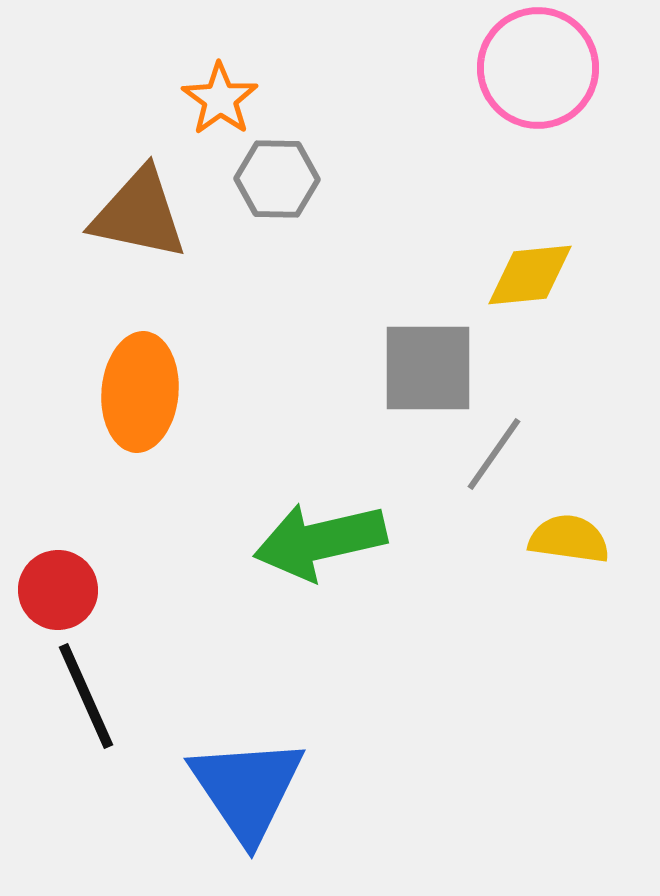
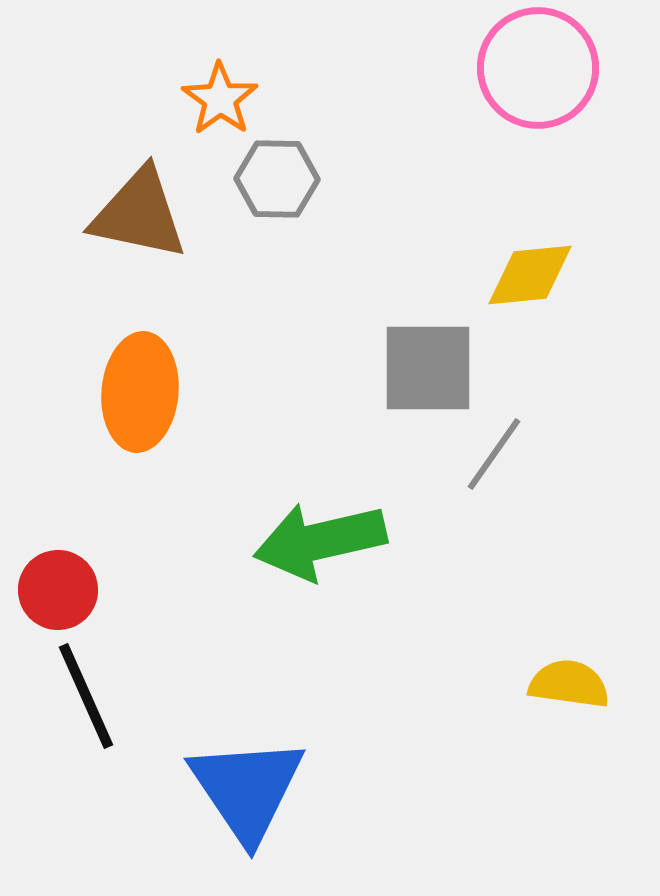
yellow semicircle: moved 145 px down
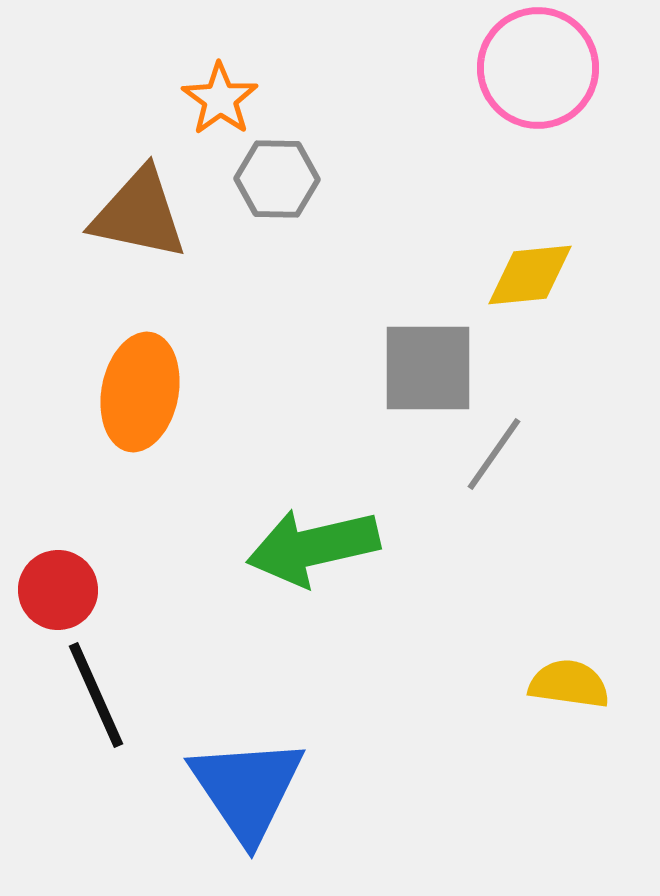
orange ellipse: rotated 6 degrees clockwise
green arrow: moved 7 px left, 6 px down
black line: moved 10 px right, 1 px up
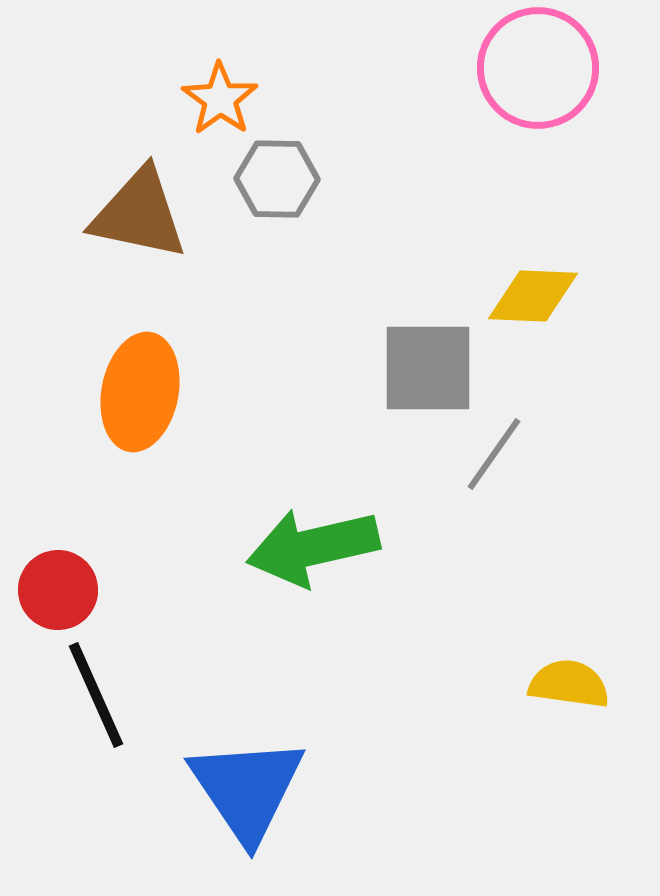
yellow diamond: moved 3 px right, 21 px down; rotated 8 degrees clockwise
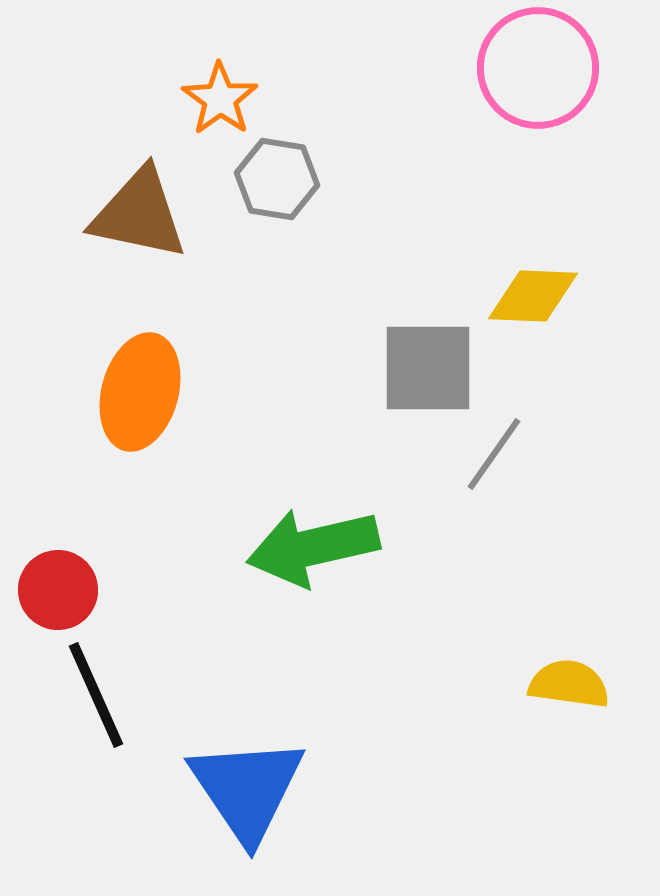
gray hexagon: rotated 8 degrees clockwise
orange ellipse: rotated 4 degrees clockwise
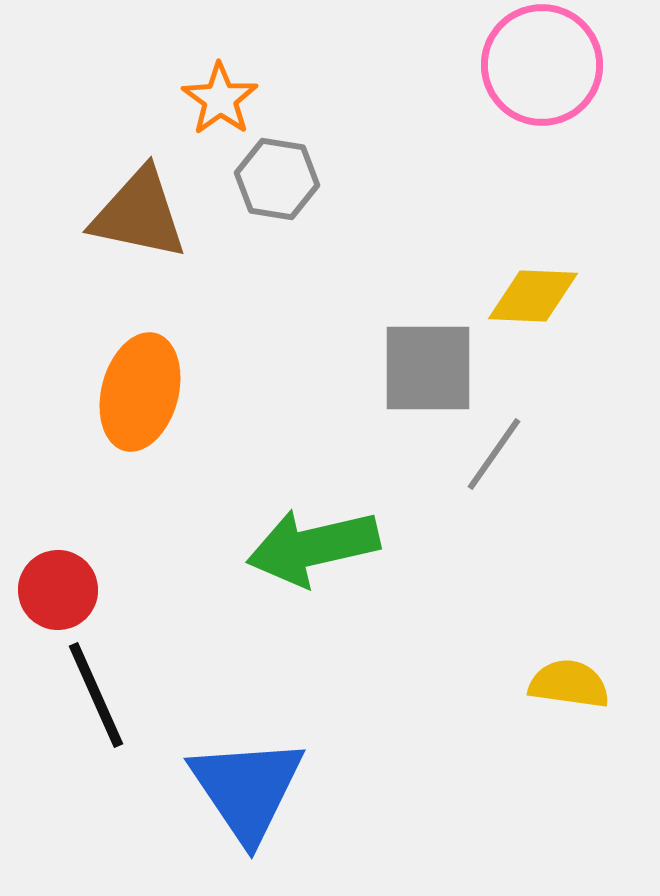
pink circle: moved 4 px right, 3 px up
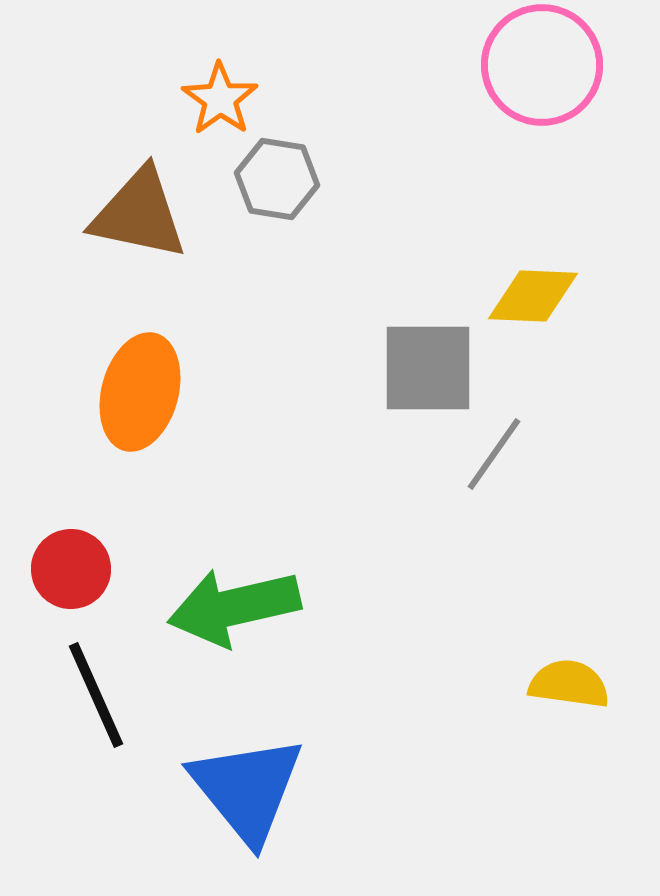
green arrow: moved 79 px left, 60 px down
red circle: moved 13 px right, 21 px up
blue triangle: rotated 5 degrees counterclockwise
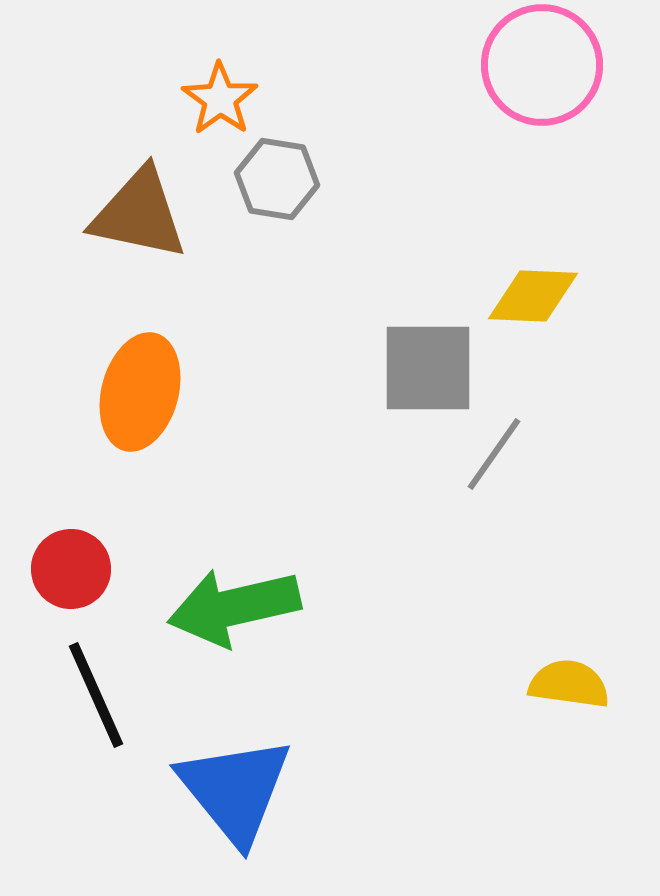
blue triangle: moved 12 px left, 1 px down
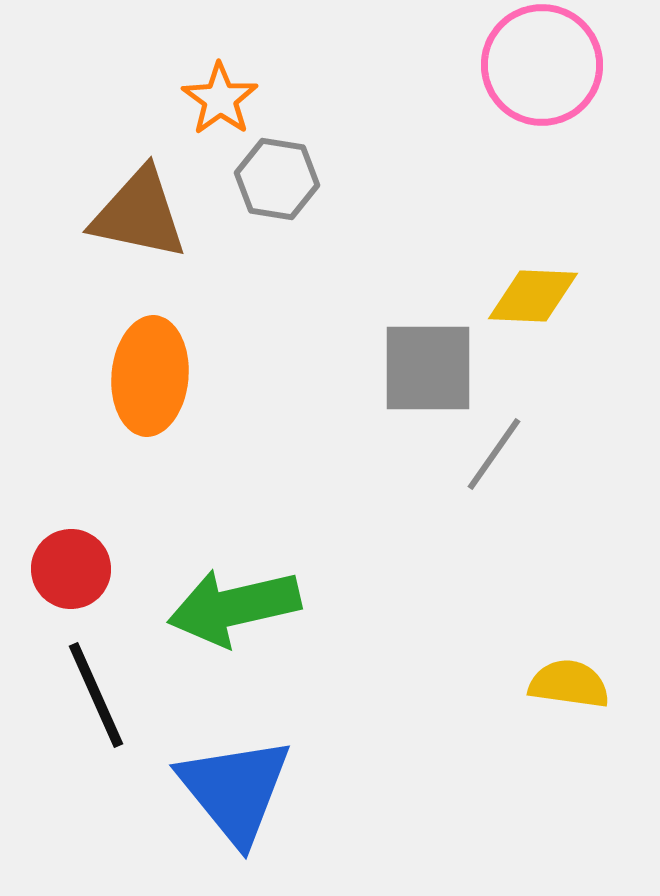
orange ellipse: moved 10 px right, 16 px up; rotated 10 degrees counterclockwise
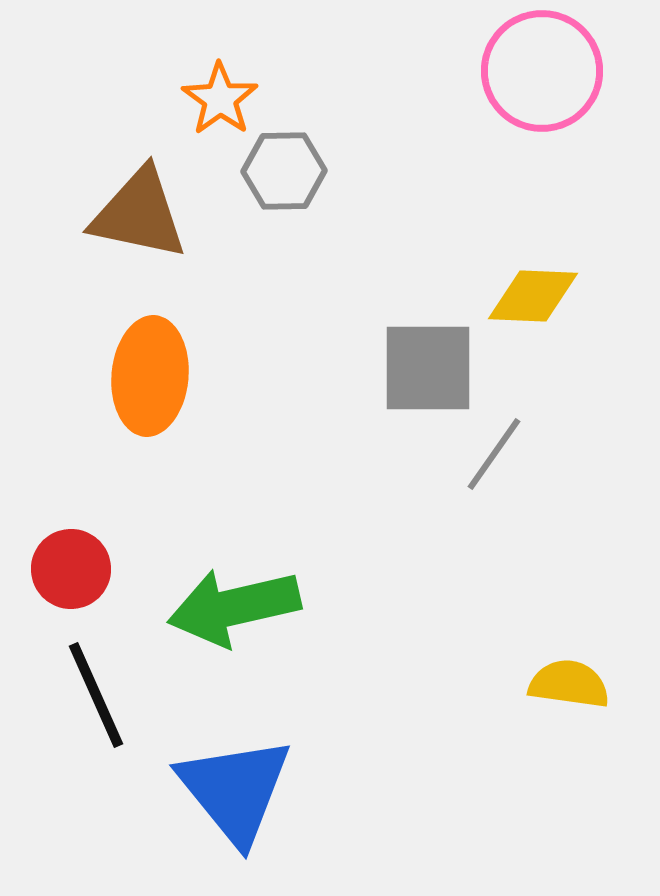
pink circle: moved 6 px down
gray hexagon: moved 7 px right, 8 px up; rotated 10 degrees counterclockwise
